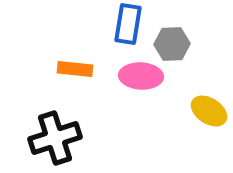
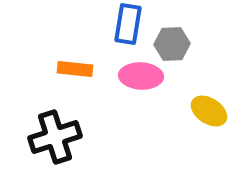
black cross: moved 1 px up
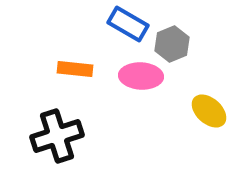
blue rectangle: rotated 69 degrees counterclockwise
gray hexagon: rotated 20 degrees counterclockwise
yellow ellipse: rotated 9 degrees clockwise
black cross: moved 2 px right, 1 px up
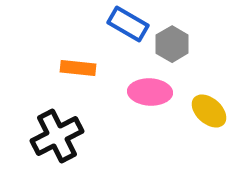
gray hexagon: rotated 8 degrees counterclockwise
orange rectangle: moved 3 px right, 1 px up
pink ellipse: moved 9 px right, 16 px down
black cross: rotated 9 degrees counterclockwise
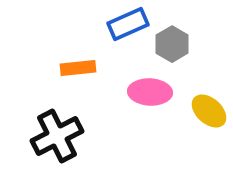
blue rectangle: rotated 54 degrees counterclockwise
orange rectangle: rotated 12 degrees counterclockwise
